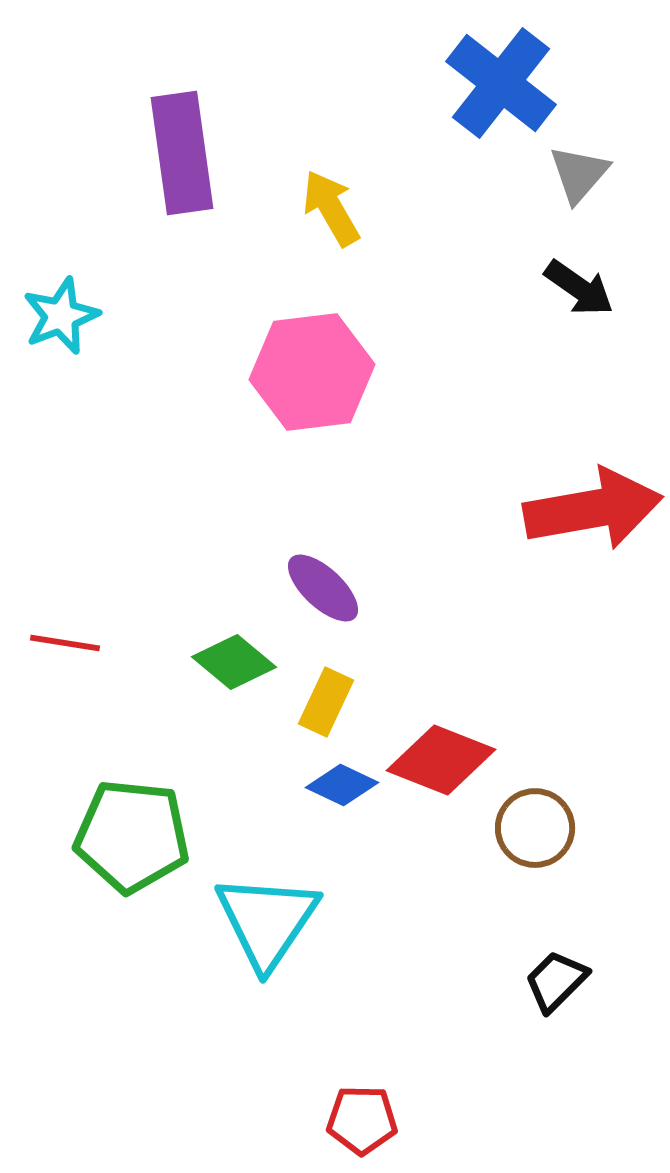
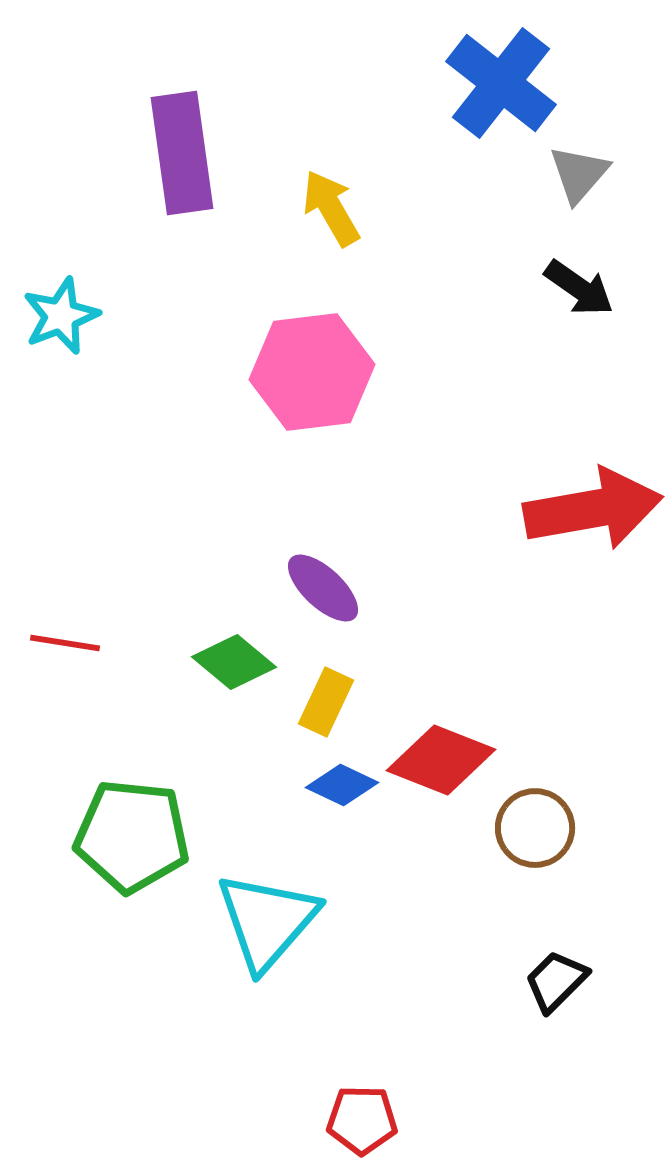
cyan triangle: rotated 7 degrees clockwise
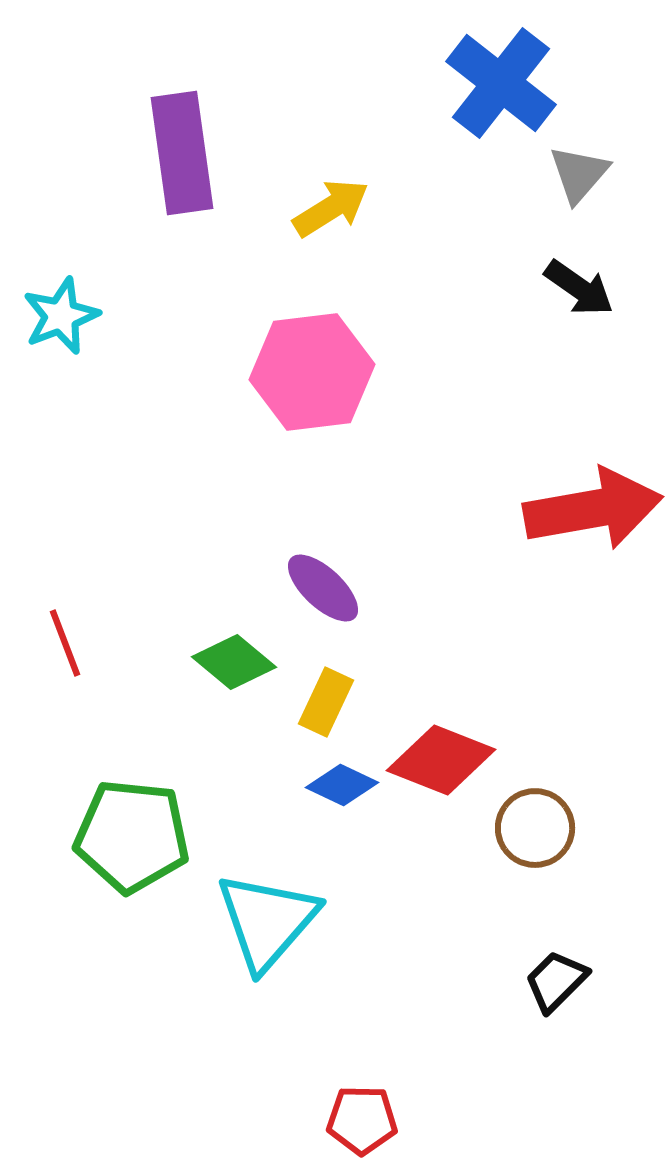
yellow arrow: rotated 88 degrees clockwise
red line: rotated 60 degrees clockwise
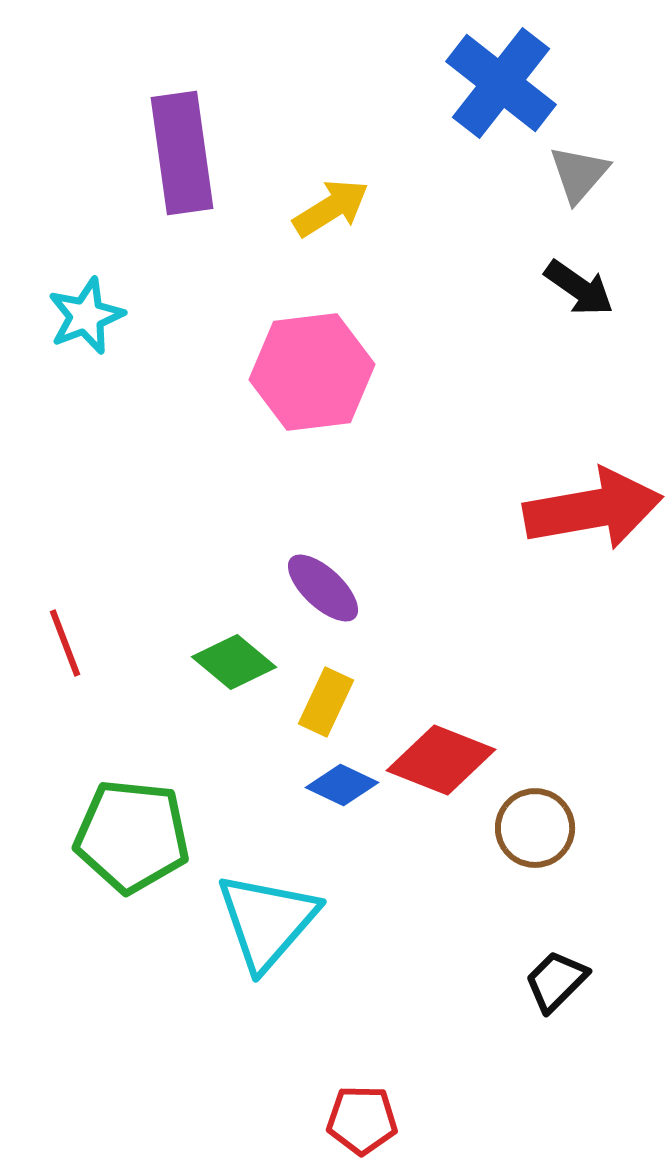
cyan star: moved 25 px right
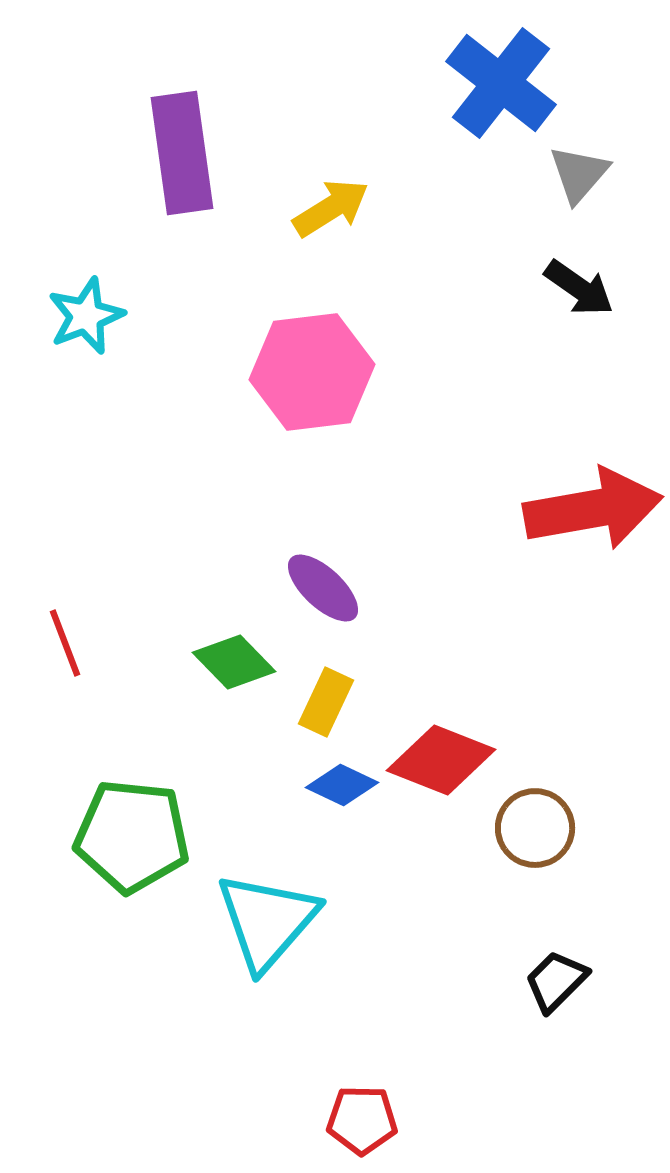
green diamond: rotated 6 degrees clockwise
